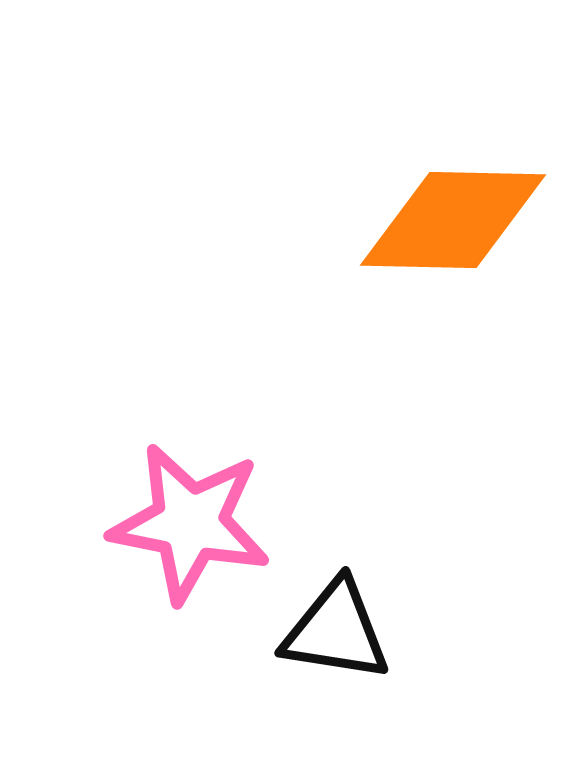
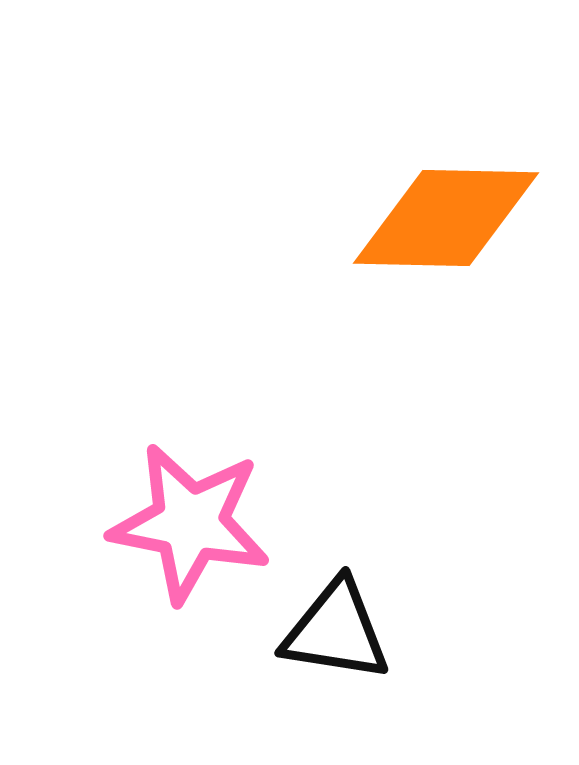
orange diamond: moved 7 px left, 2 px up
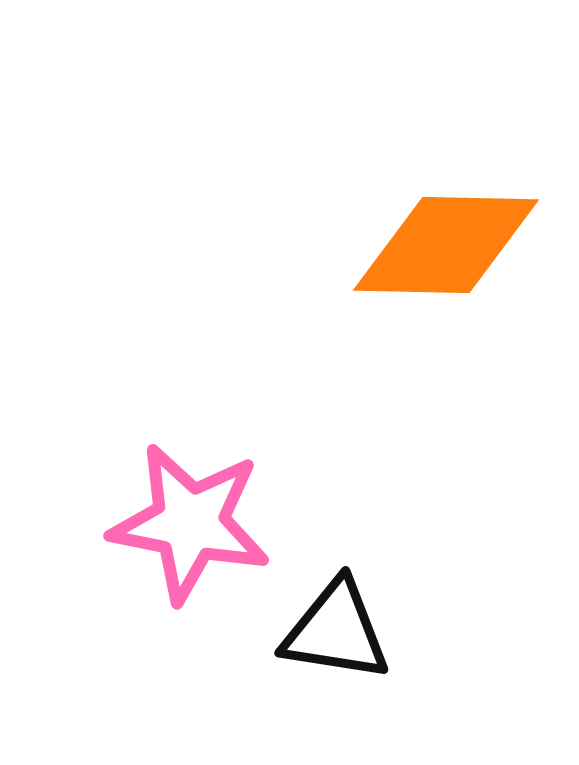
orange diamond: moved 27 px down
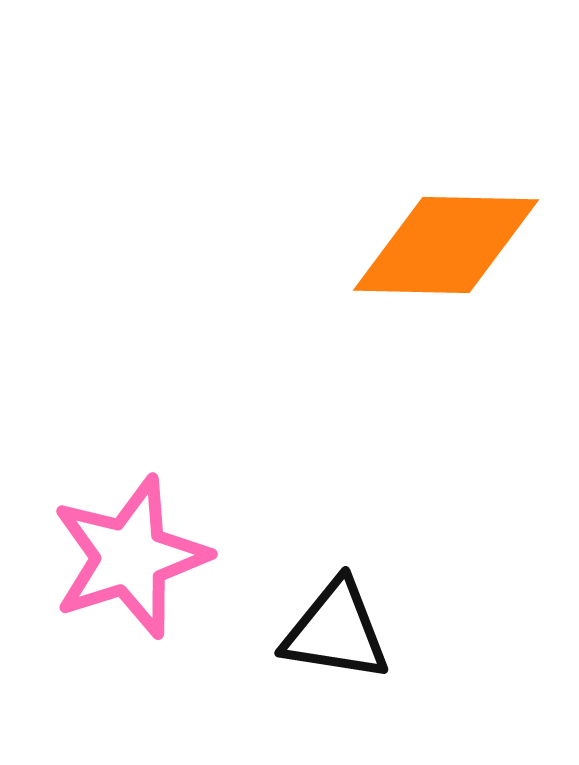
pink star: moved 60 px left, 34 px down; rotated 29 degrees counterclockwise
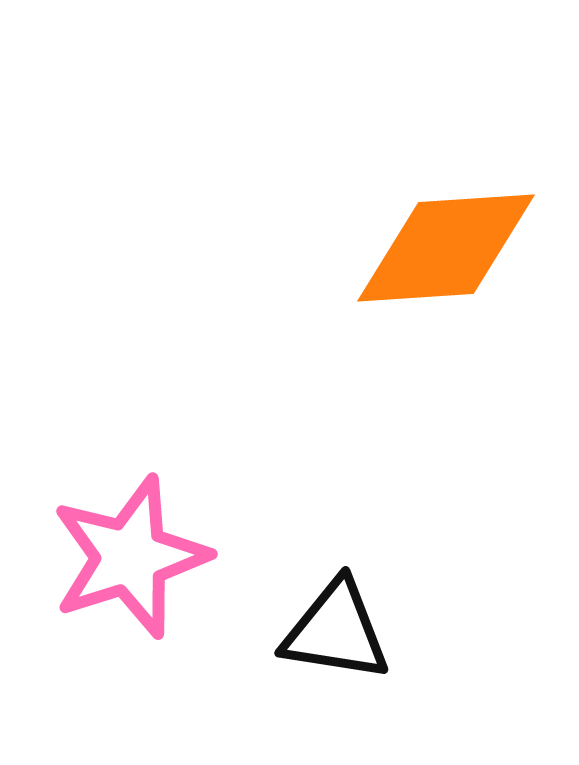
orange diamond: moved 3 px down; rotated 5 degrees counterclockwise
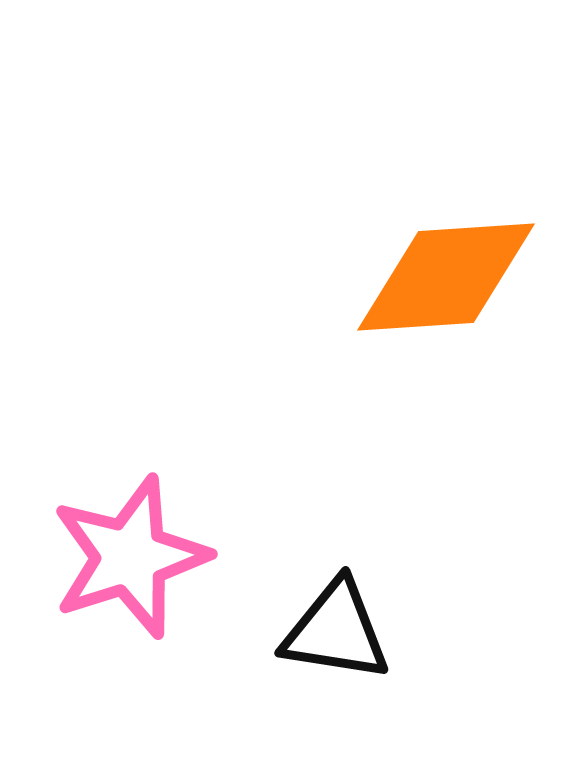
orange diamond: moved 29 px down
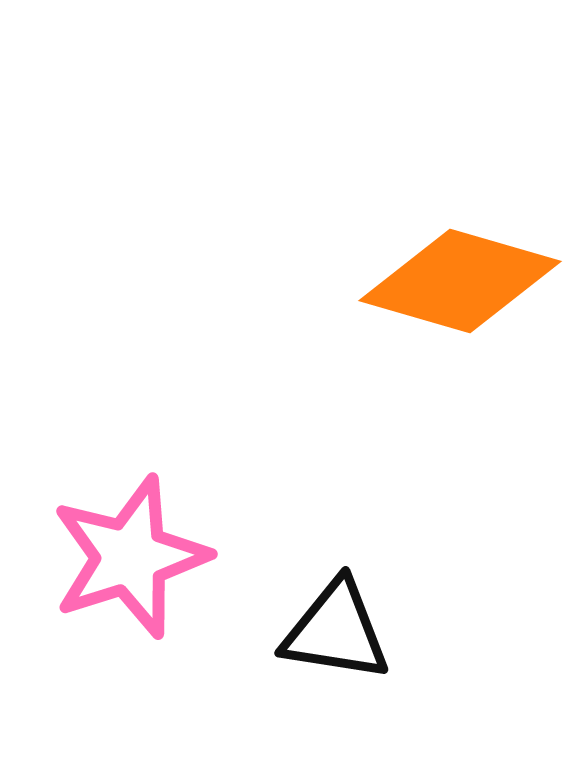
orange diamond: moved 14 px right, 4 px down; rotated 20 degrees clockwise
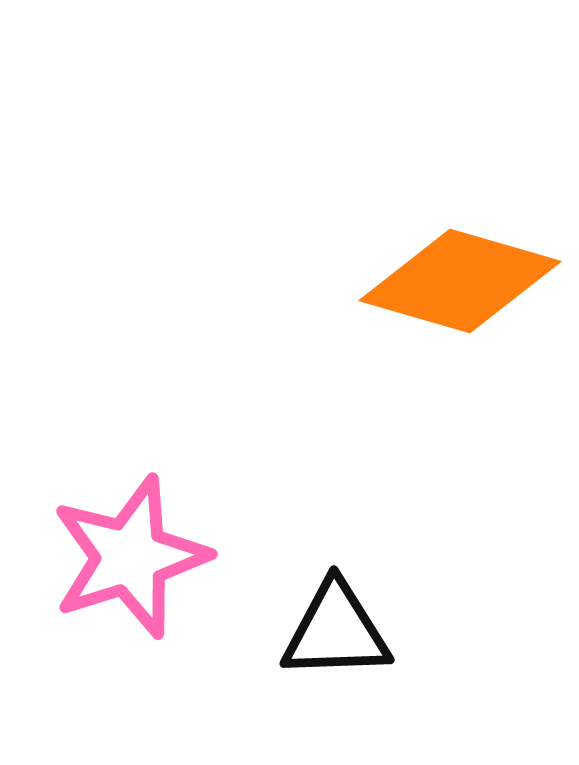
black triangle: rotated 11 degrees counterclockwise
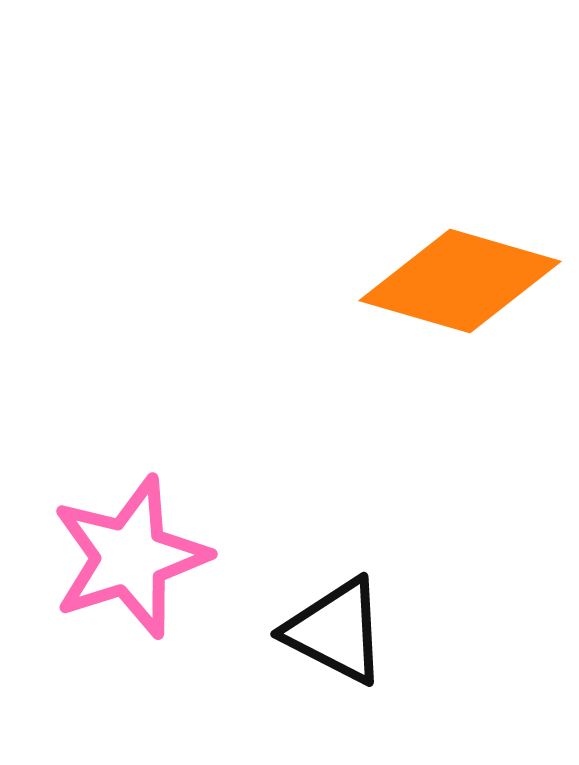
black triangle: rotated 29 degrees clockwise
